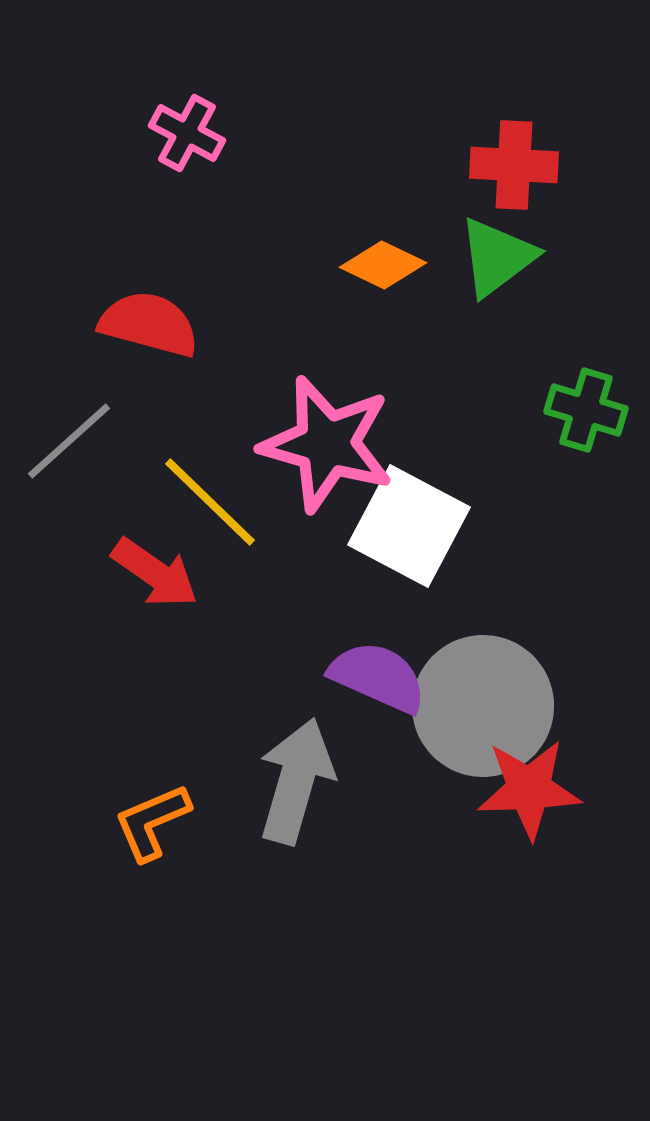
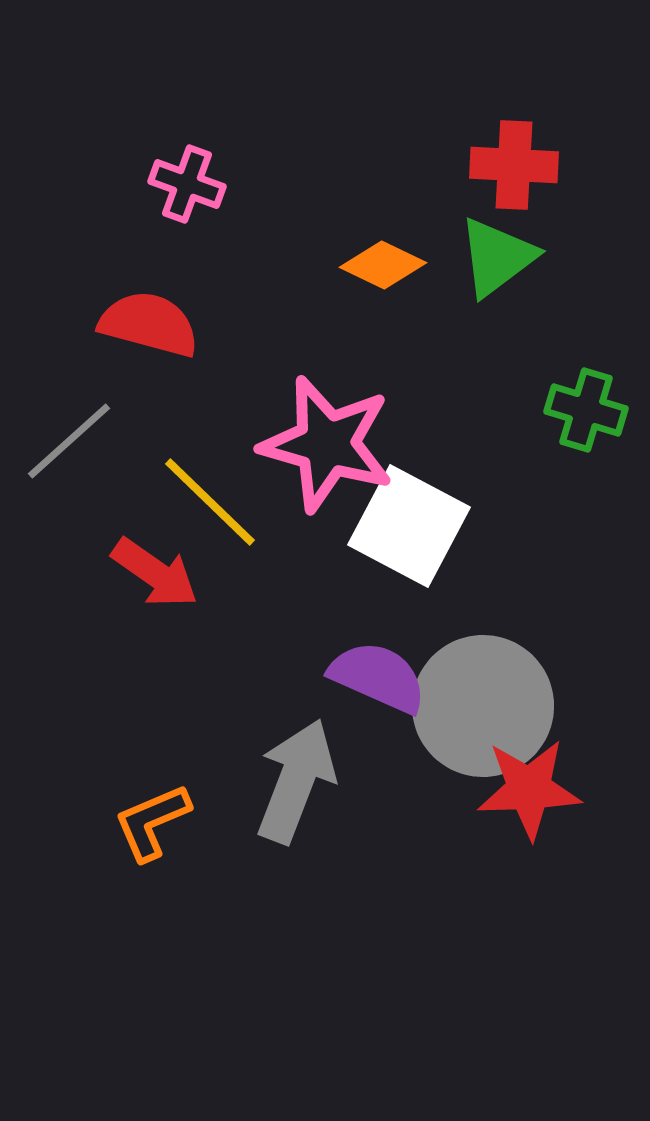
pink cross: moved 51 px down; rotated 8 degrees counterclockwise
gray arrow: rotated 5 degrees clockwise
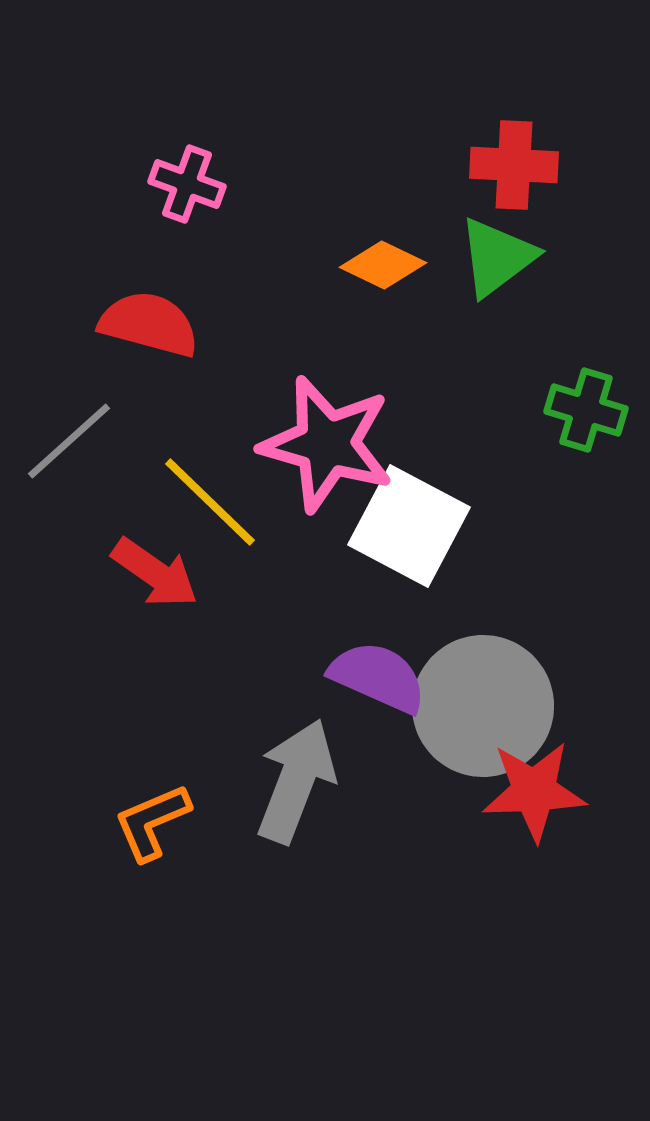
red star: moved 5 px right, 2 px down
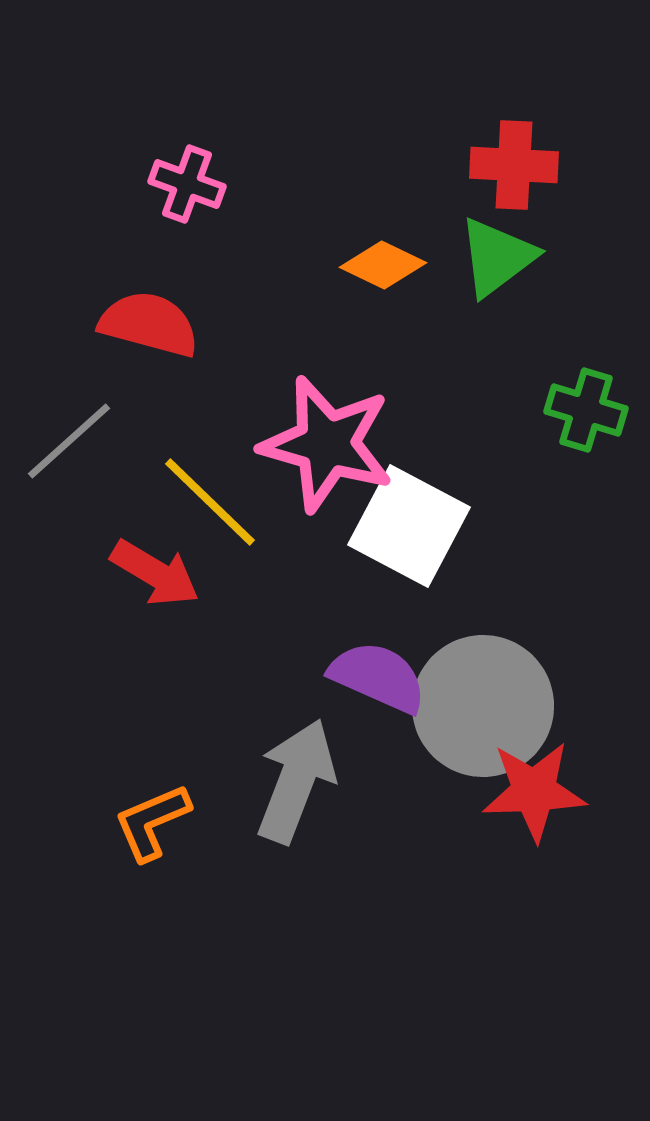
red arrow: rotated 4 degrees counterclockwise
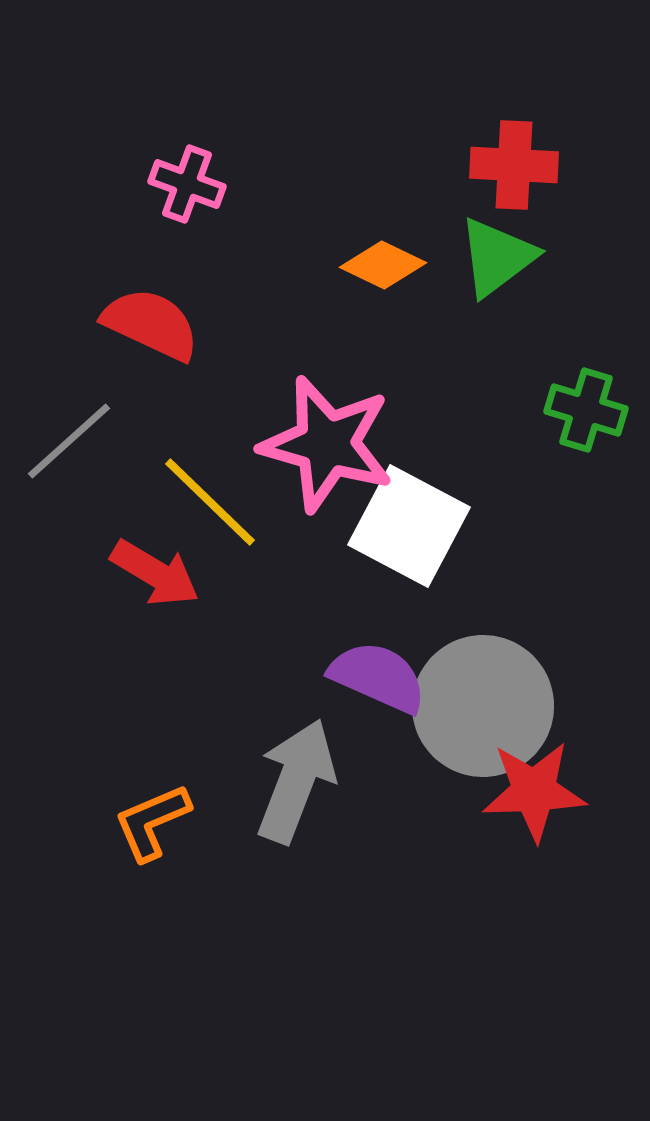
red semicircle: moved 2 px right; rotated 10 degrees clockwise
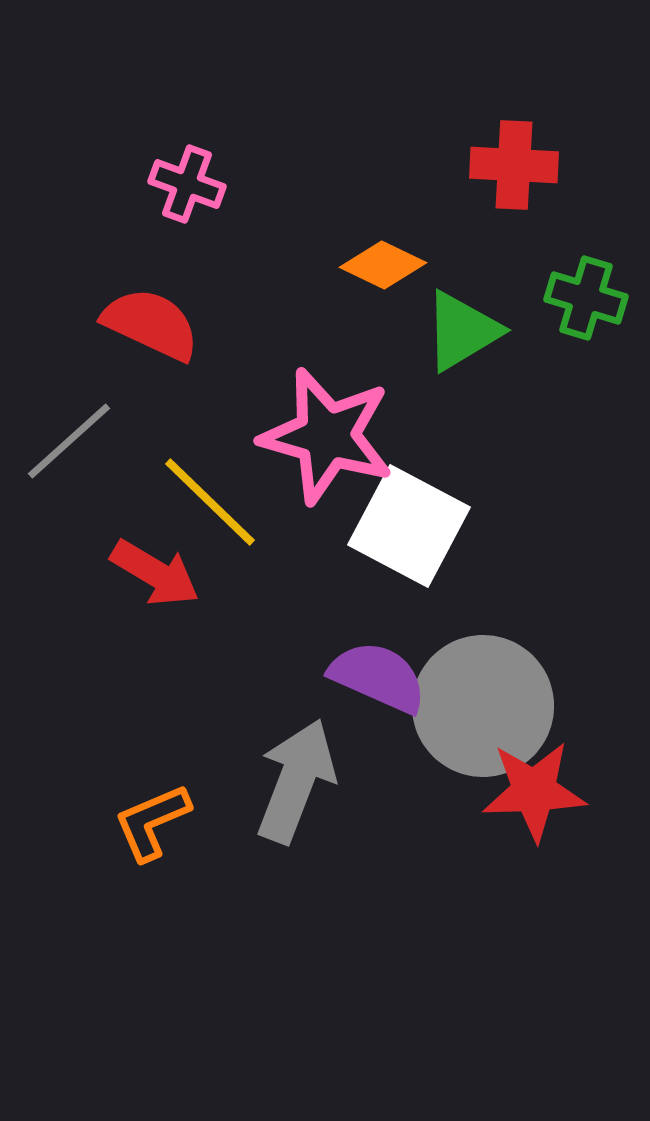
green triangle: moved 35 px left, 74 px down; rotated 6 degrees clockwise
green cross: moved 112 px up
pink star: moved 8 px up
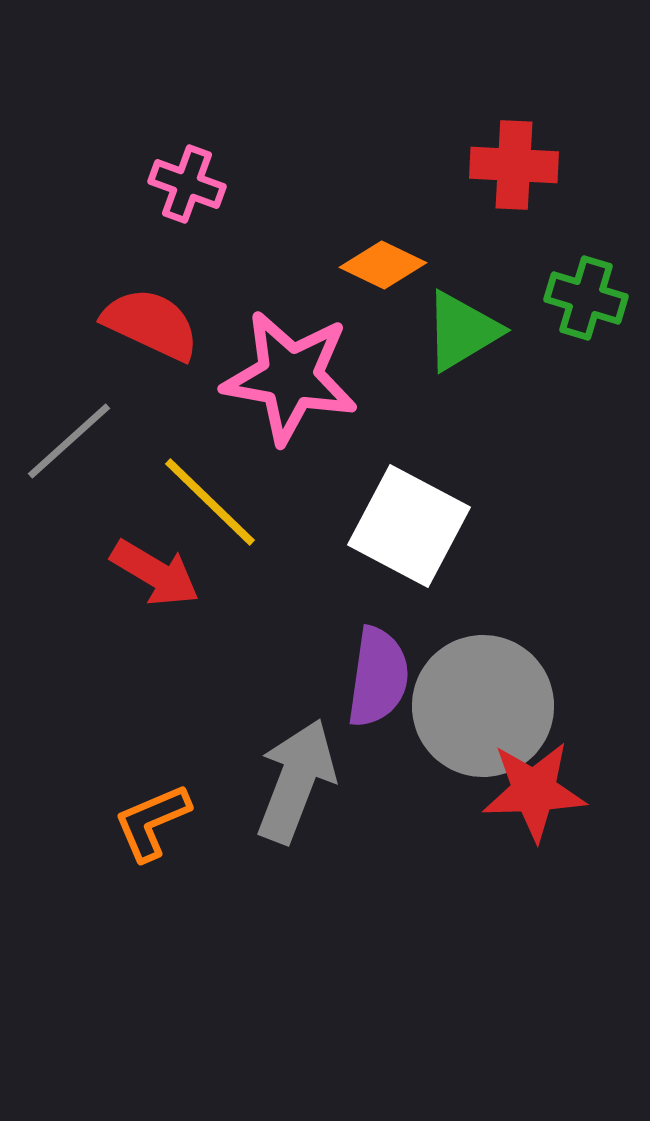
pink star: moved 37 px left, 59 px up; rotated 6 degrees counterclockwise
purple semicircle: rotated 74 degrees clockwise
